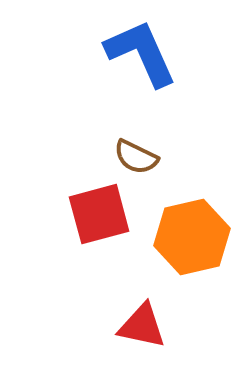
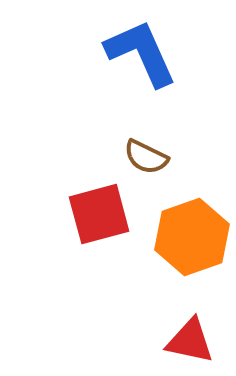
brown semicircle: moved 10 px right
orange hexagon: rotated 6 degrees counterclockwise
red triangle: moved 48 px right, 15 px down
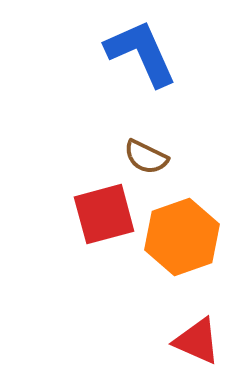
red square: moved 5 px right
orange hexagon: moved 10 px left
red triangle: moved 7 px right; rotated 12 degrees clockwise
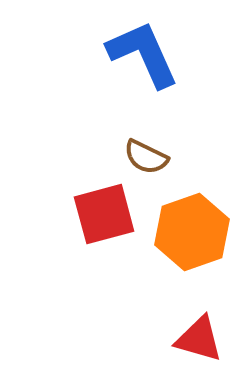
blue L-shape: moved 2 px right, 1 px down
orange hexagon: moved 10 px right, 5 px up
red triangle: moved 2 px right, 2 px up; rotated 8 degrees counterclockwise
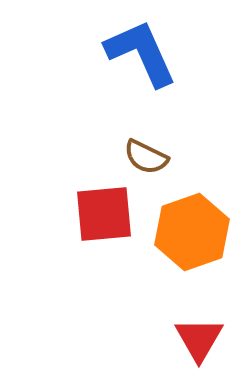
blue L-shape: moved 2 px left, 1 px up
red square: rotated 10 degrees clockwise
red triangle: rotated 44 degrees clockwise
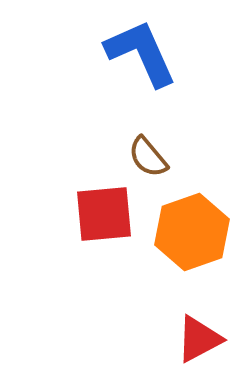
brown semicircle: moved 2 px right; rotated 24 degrees clockwise
red triangle: rotated 32 degrees clockwise
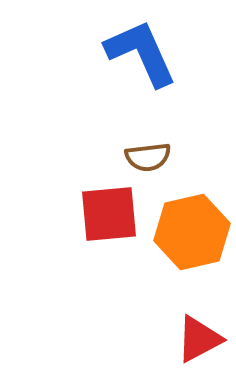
brown semicircle: rotated 57 degrees counterclockwise
red square: moved 5 px right
orange hexagon: rotated 6 degrees clockwise
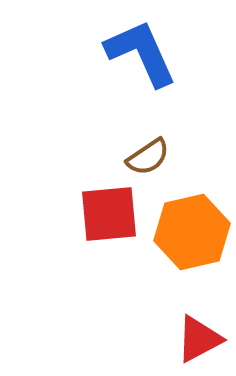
brown semicircle: rotated 27 degrees counterclockwise
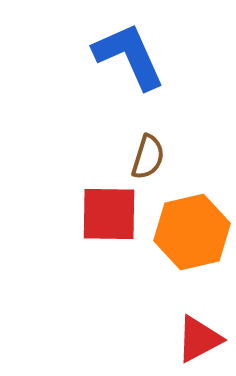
blue L-shape: moved 12 px left, 3 px down
brown semicircle: rotated 39 degrees counterclockwise
red square: rotated 6 degrees clockwise
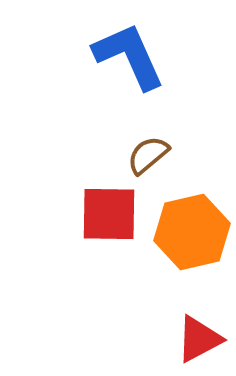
brown semicircle: moved 2 px up; rotated 147 degrees counterclockwise
